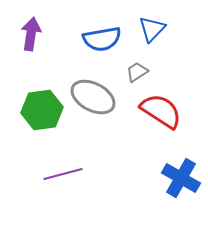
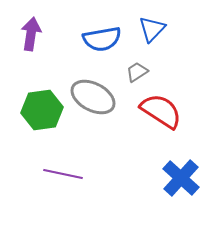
purple line: rotated 27 degrees clockwise
blue cross: rotated 12 degrees clockwise
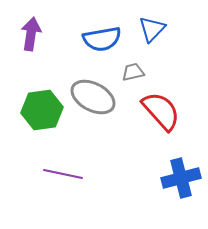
gray trapezoid: moved 4 px left; rotated 20 degrees clockwise
red semicircle: rotated 15 degrees clockwise
blue cross: rotated 33 degrees clockwise
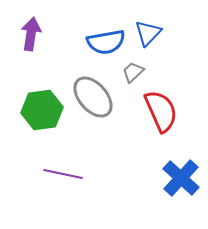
blue triangle: moved 4 px left, 4 px down
blue semicircle: moved 4 px right, 3 px down
gray trapezoid: rotated 30 degrees counterclockwise
gray ellipse: rotated 21 degrees clockwise
red semicircle: rotated 18 degrees clockwise
blue cross: rotated 33 degrees counterclockwise
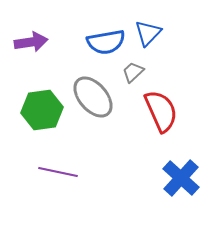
purple arrow: moved 8 px down; rotated 72 degrees clockwise
purple line: moved 5 px left, 2 px up
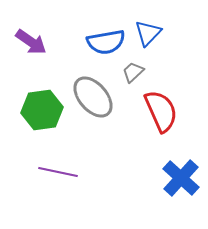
purple arrow: rotated 44 degrees clockwise
